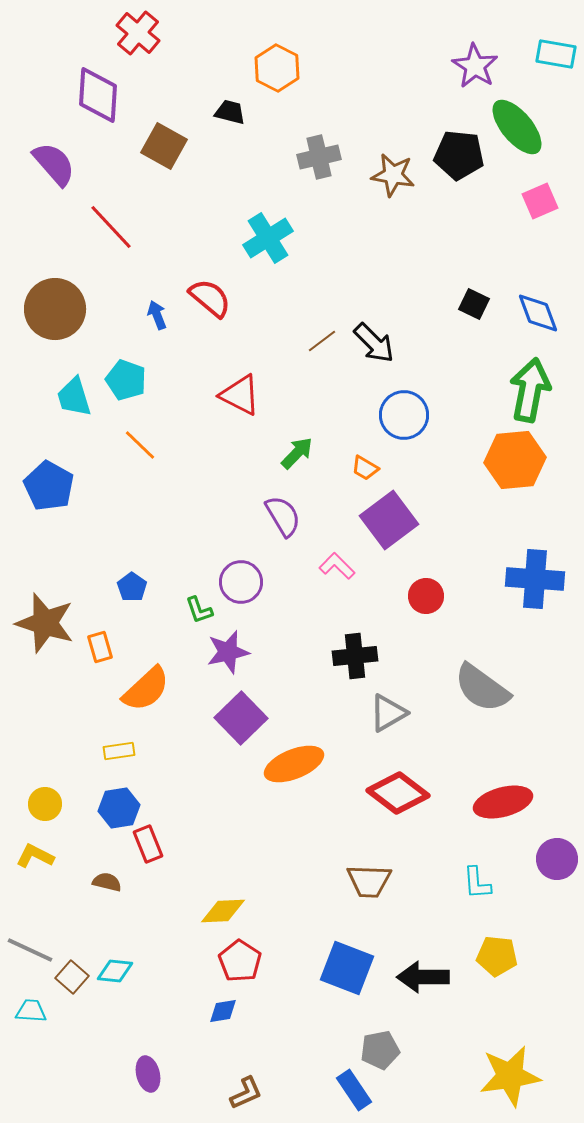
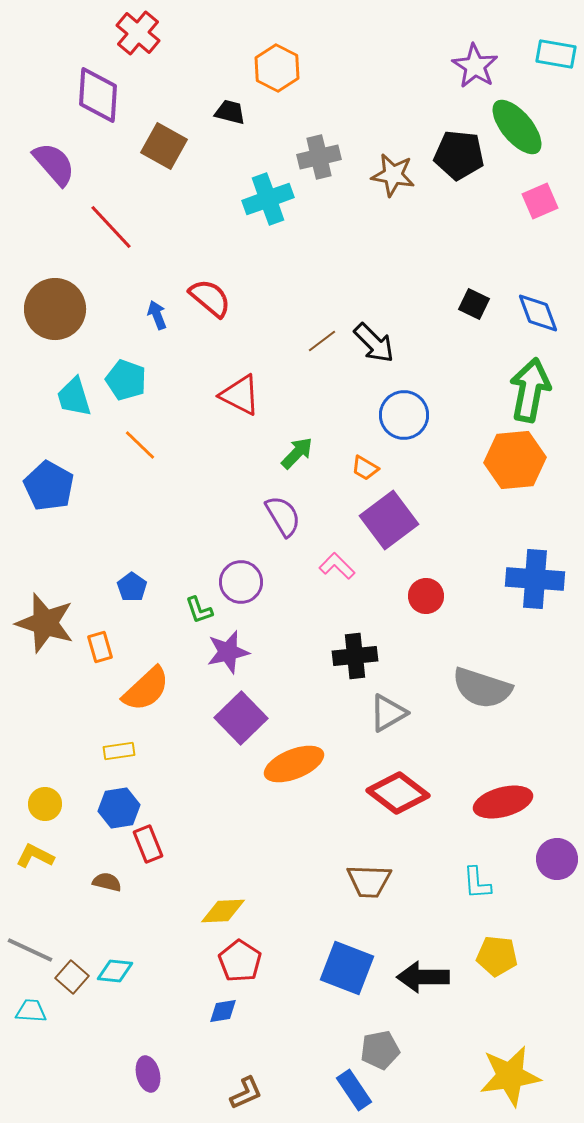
cyan cross at (268, 238): moved 39 px up; rotated 12 degrees clockwise
gray semicircle at (482, 688): rotated 18 degrees counterclockwise
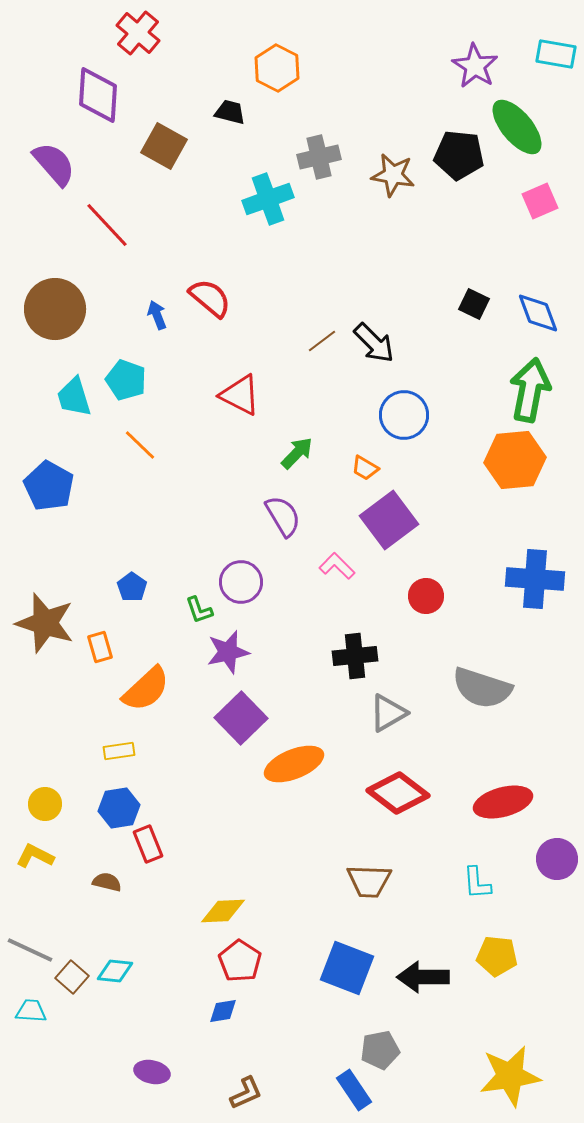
red line at (111, 227): moved 4 px left, 2 px up
purple ellipse at (148, 1074): moved 4 px right, 2 px up; rotated 64 degrees counterclockwise
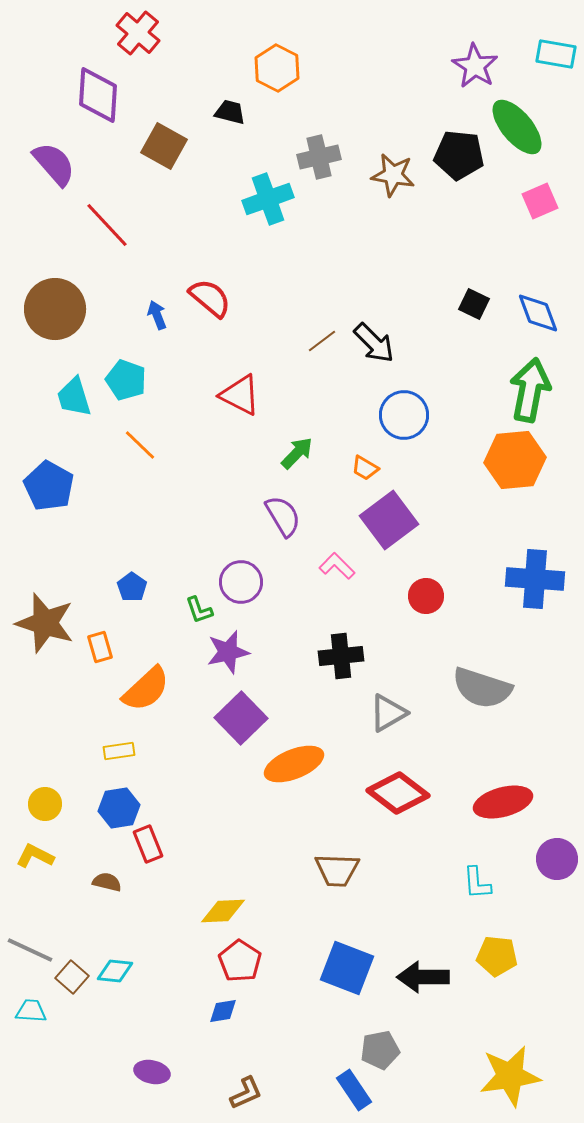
black cross at (355, 656): moved 14 px left
brown trapezoid at (369, 881): moved 32 px left, 11 px up
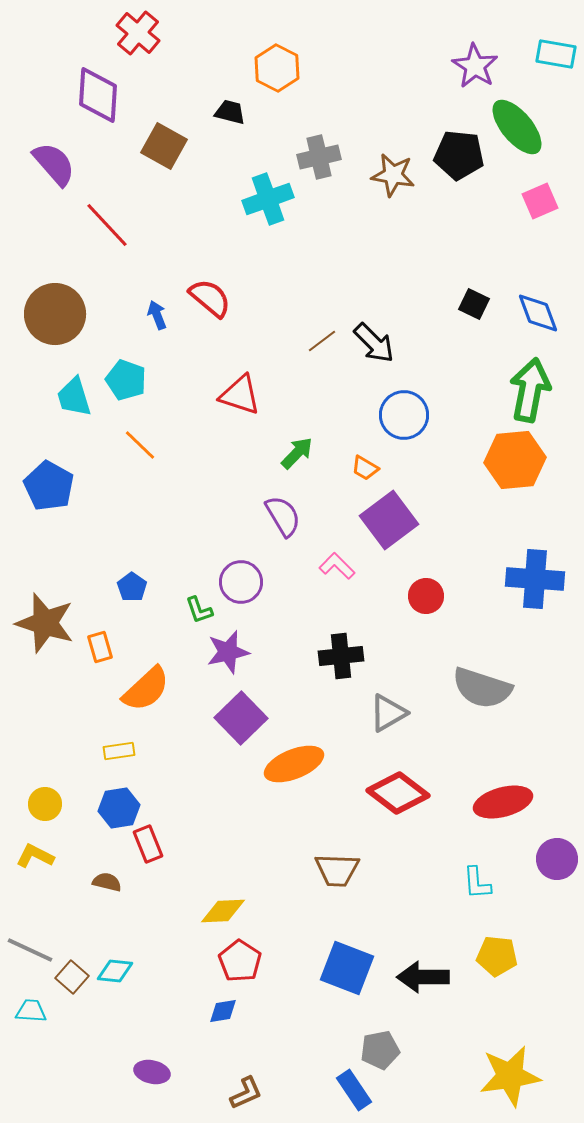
brown circle at (55, 309): moved 5 px down
red triangle at (240, 395): rotated 9 degrees counterclockwise
